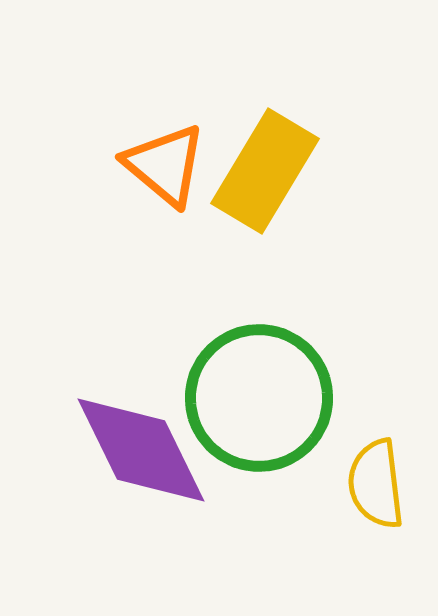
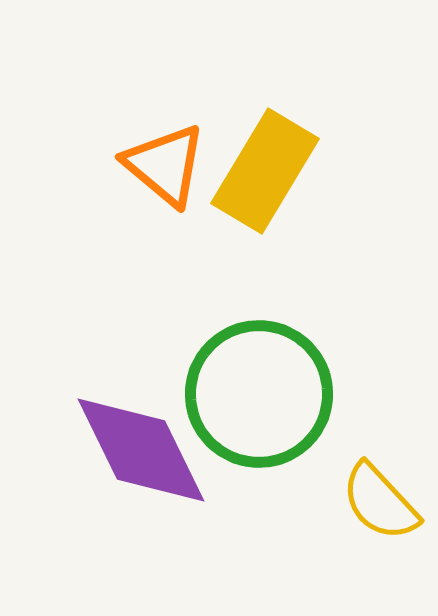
green circle: moved 4 px up
yellow semicircle: moved 4 px right, 18 px down; rotated 36 degrees counterclockwise
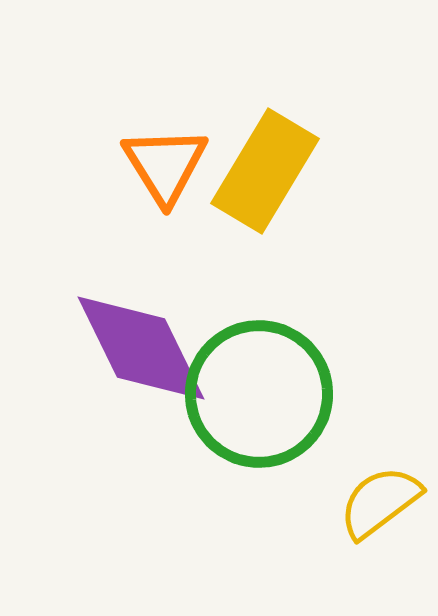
orange triangle: rotated 18 degrees clockwise
purple diamond: moved 102 px up
yellow semicircle: rotated 96 degrees clockwise
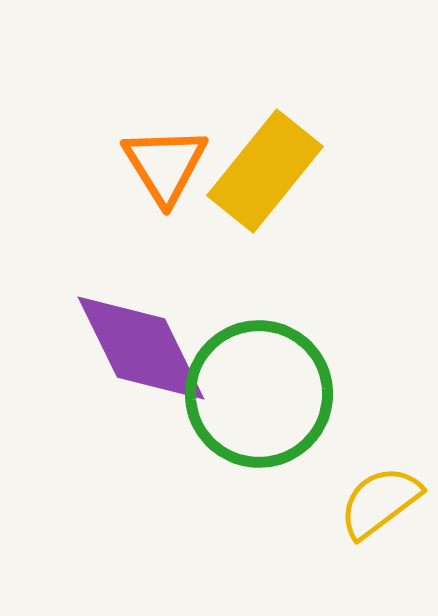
yellow rectangle: rotated 8 degrees clockwise
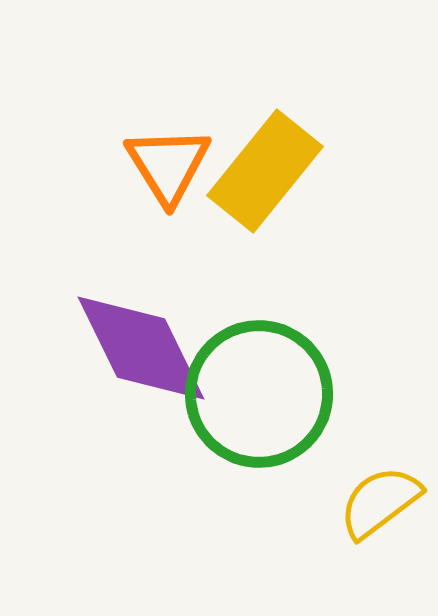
orange triangle: moved 3 px right
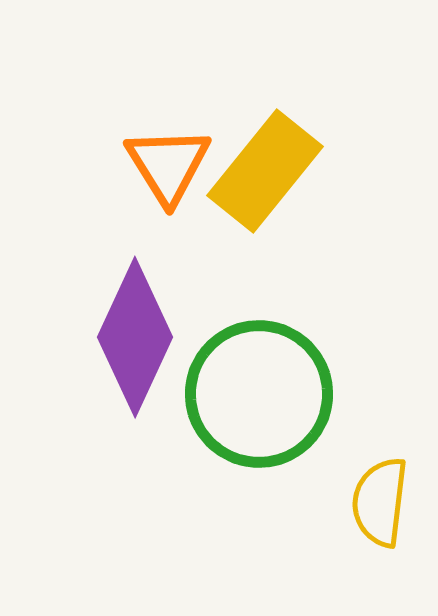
purple diamond: moved 6 px left, 11 px up; rotated 51 degrees clockwise
yellow semicircle: rotated 46 degrees counterclockwise
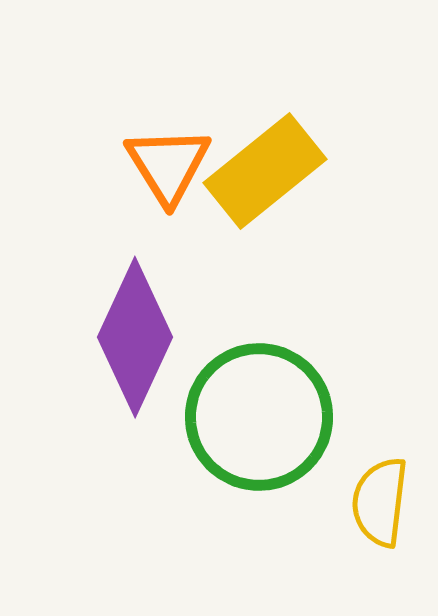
yellow rectangle: rotated 12 degrees clockwise
green circle: moved 23 px down
